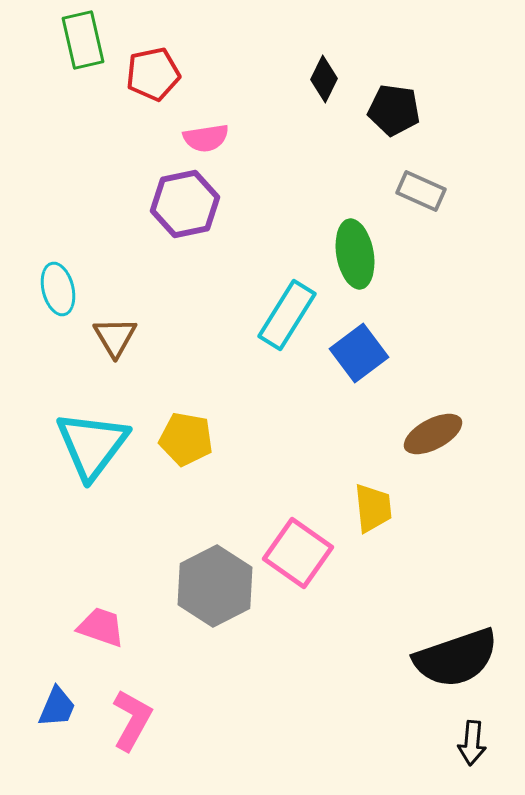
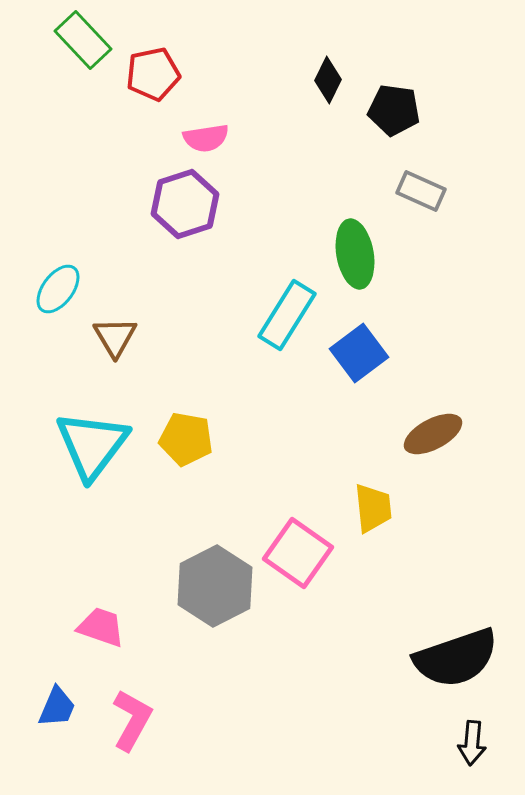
green rectangle: rotated 30 degrees counterclockwise
black diamond: moved 4 px right, 1 px down
purple hexagon: rotated 6 degrees counterclockwise
cyan ellipse: rotated 51 degrees clockwise
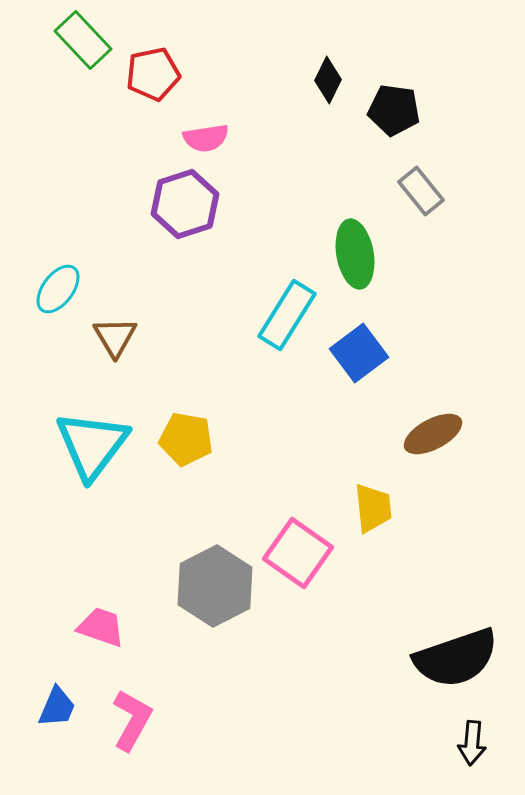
gray rectangle: rotated 27 degrees clockwise
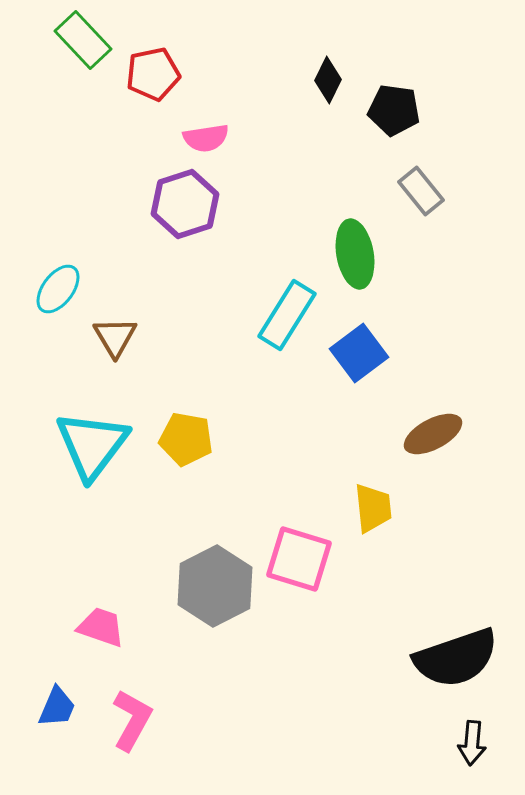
pink square: moved 1 px right, 6 px down; rotated 18 degrees counterclockwise
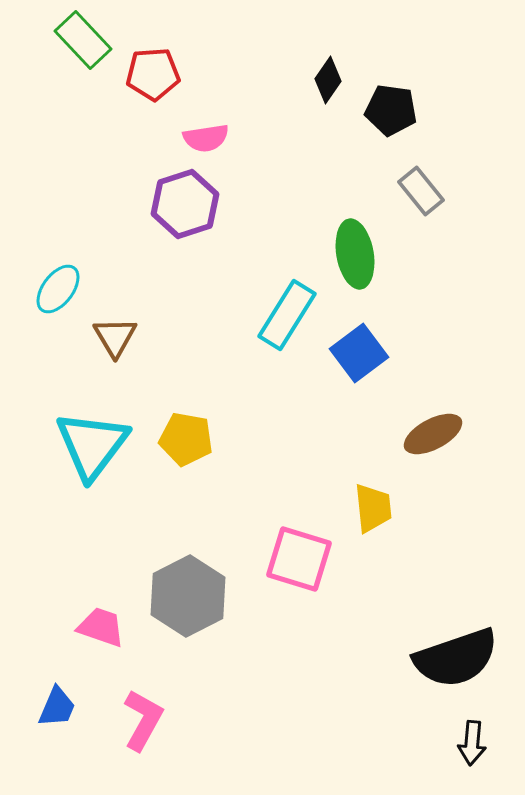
red pentagon: rotated 8 degrees clockwise
black diamond: rotated 9 degrees clockwise
black pentagon: moved 3 px left
gray hexagon: moved 27 px left, 10 px down
pink L-shape: moved 11 px right
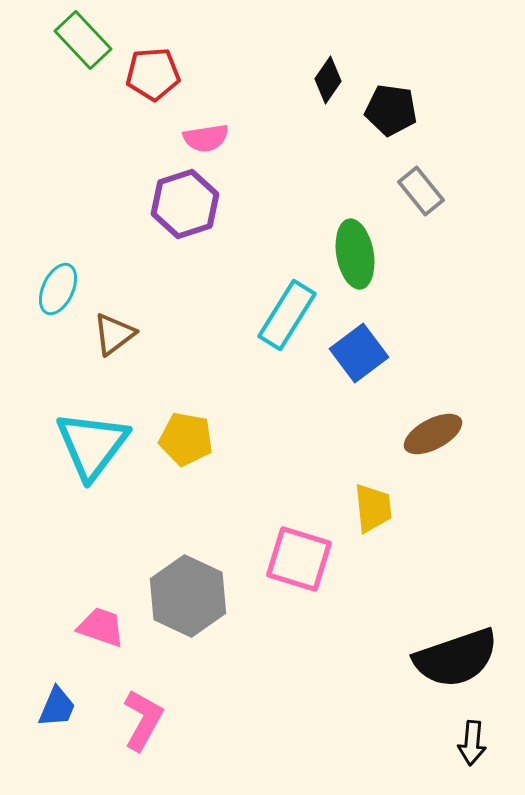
cyan ellipse: rotated 12 degrees counterclockwise
brown triangle: moved 1 px left, 3 px up; rotated 24 degrees clockwise
gray hexagon: rotated 8 degrees counterclockwise
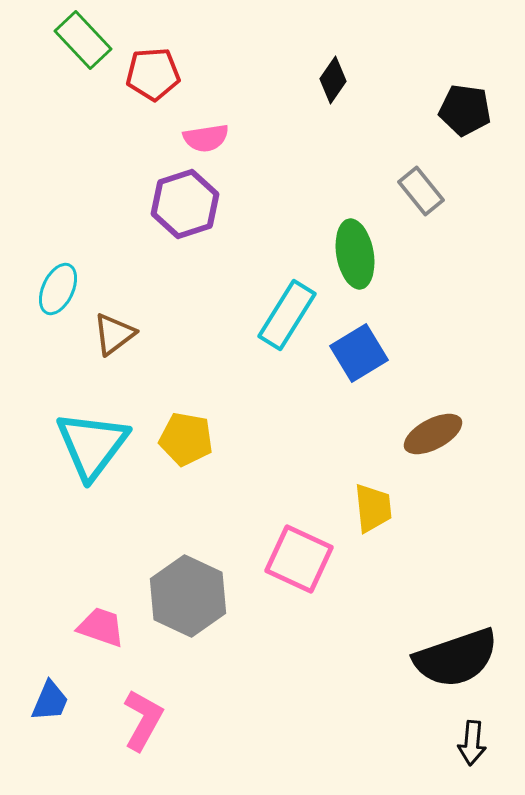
black diamond: moved 5 px right
black pentagon: moved 74 px right
blue square: rotated 6 degrees clockwise
pink square: rotated 8 degrees clockwise
blue trapezoid: moved 7 px left, 6 px up
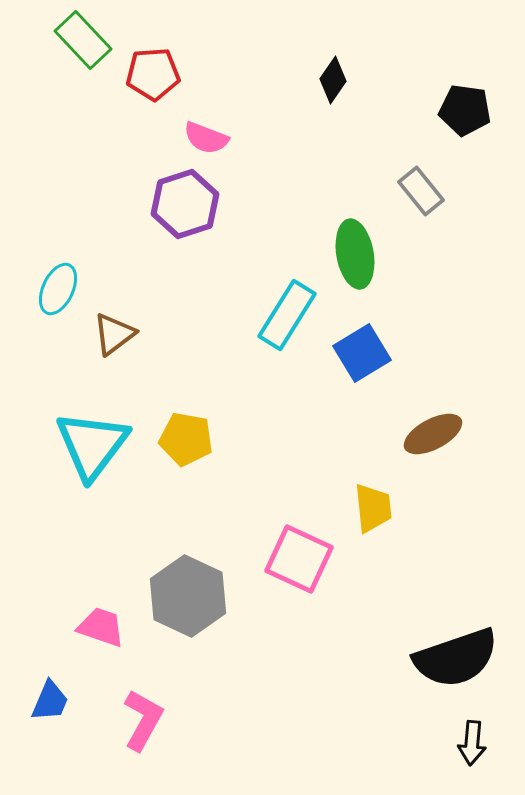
pink semicircle: rotated 30 degrees clockwise
blue square: moved 3 px right
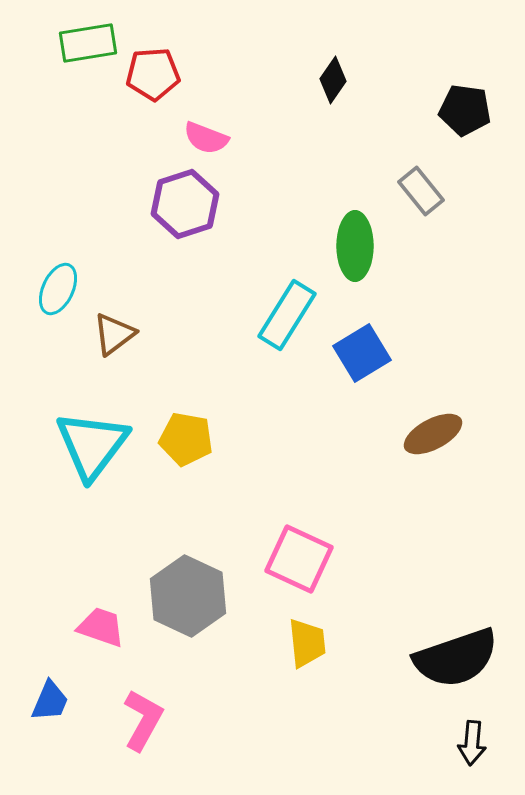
green rectangle: moved 5 px right, 3 px down; rotated 56 degrees counterclockwise
green ellipse: moved 8 px up; rotated 10 degrees clockwise
yellow trapezoid: moved 66 px left, 135 px down
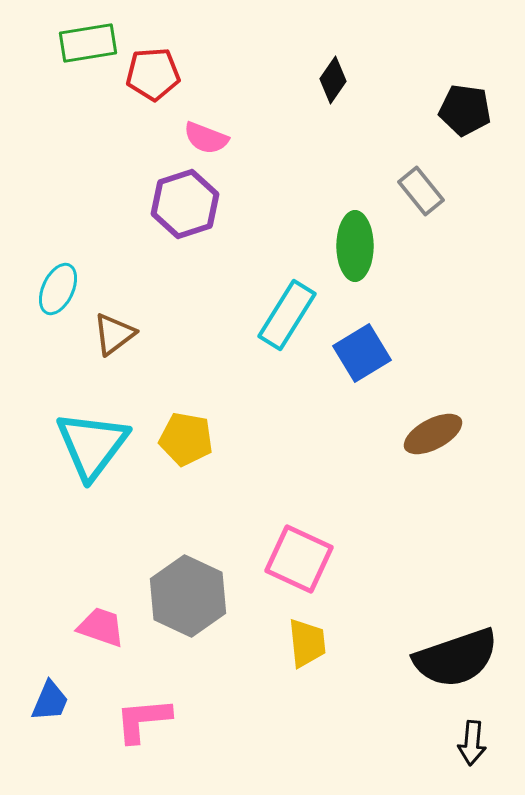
pink L-shape: rotated 124 degrees counterclockwise
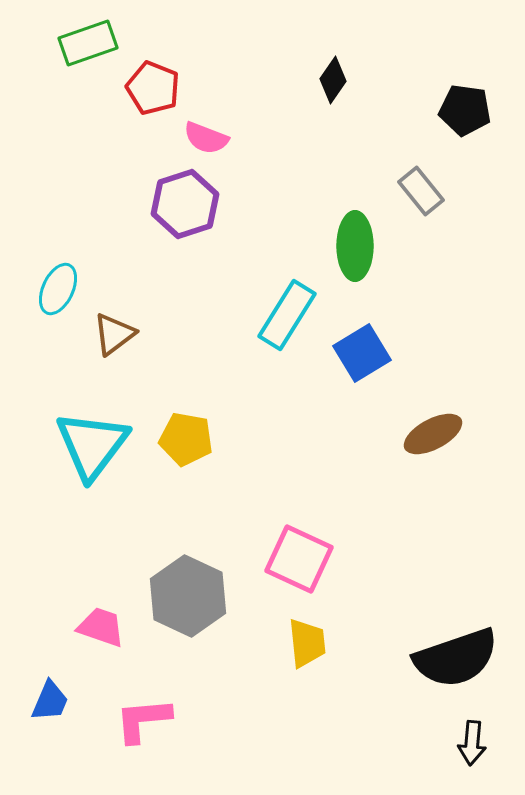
green rectangle: rotated 10 degrees counterclockwise
red pentagon: moved 14 px down; rotated 26 degrees clockwise
